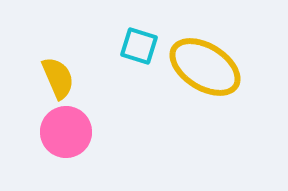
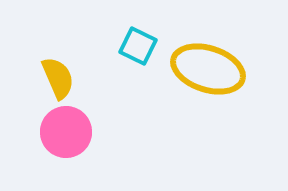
cyan square: moved 1 px left; rotated 9 degrees clockwise
yellow ellipse: moved 3 px right, 2 px down; rotated 14 degrees counterclockwise
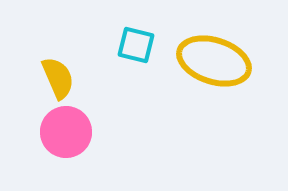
cyan square: moved 2 px left, 1 px up; rotated 12 degrees counterclockwise
yellow ellipse: moved 6 px right, 8 px up
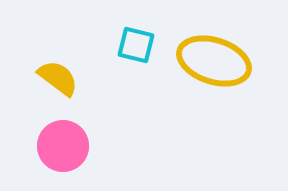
yellow semicircle: rotated 30 degrees counterclockwise
pink circle: moved 3 px left, 14 px down
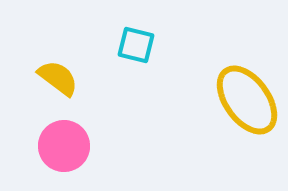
yellow ellipse: moved 33 px right, 39 px down; rotated 36 degrees clockwise
pink circle: moved 1 px right
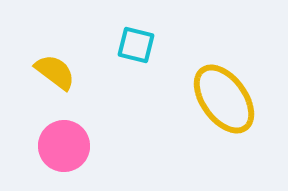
yellow semicircle: moved 3 px left, 6 px up
yellow ellipse: moved 23 px left, 1 px up
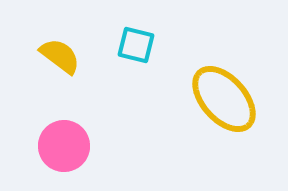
yellow semicircle: moved 5 px right, 16 px up
yellow ellipse: rotated 6 degrees counterclockwise
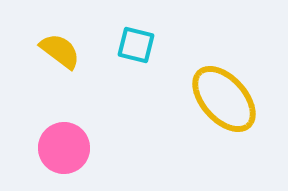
yellow semicircle: moved 5 px up
pink circle: moved 2 px down
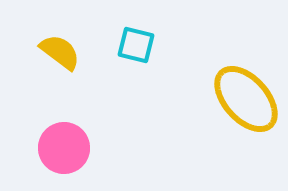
yellow semicircle: moved 1 px down
yellow ellipse: moved 22 px right
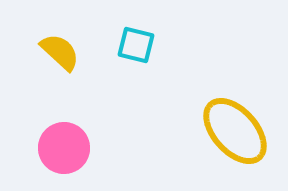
yellow semicircle: rotated 6 degrees clockwise
yellow ellipse: moved 11 px left, 32 px down
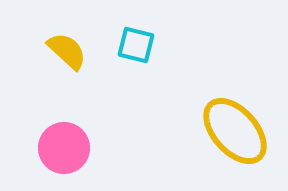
yellow semicircle: moved 7 px right, 1 px up
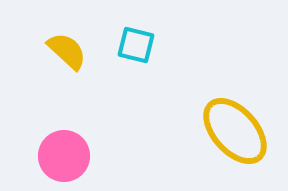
pink circle: moved 8 px down
